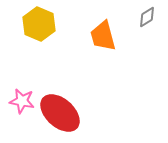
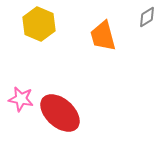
pink star: moved 1 px left, 2 px up
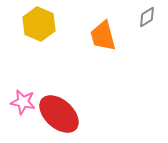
pink star: moved 2 px right, 3 px down
red ellipse: moved 1 px left, 1 px down
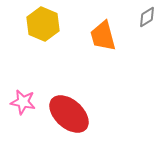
yellow hexagon: moved 4 px right
red ellipse: moved 10 px right
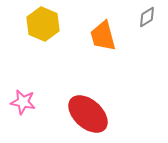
red ellipse: moved 19 px right
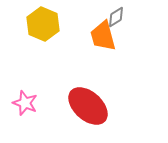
gray diamond: moved 31 px left
pink star: moved 2 px right, 1 px down; rotated 10 degrees clockwise
red ellipse: moved 8 px up
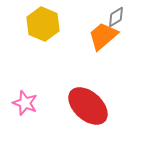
orange trapezoid: rotated 64 degrees clockwise
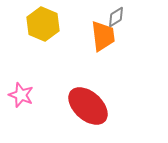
orange trapezoid: rotated 124 degrees clockwise
pink star: moved 4 px left, 8 px up
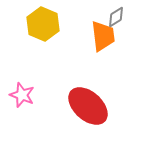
pink star: moved 1 px right
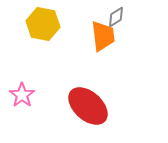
yellow hexagon: rotated 12 degrees counterclockwise
pink star: rotated 15 degrees clockwise
